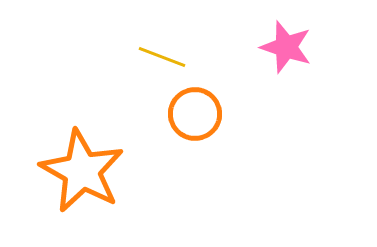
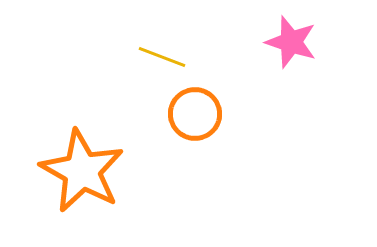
pink star: moved 5 px right, 5 px up
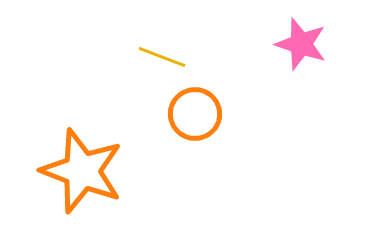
pink star: moved 10 px right, 2 px down
orange star: rotated 8 degrees counterclockwise
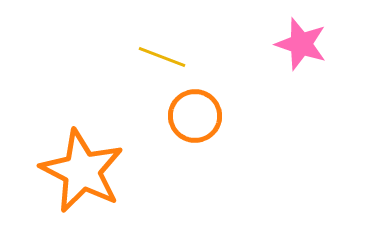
orange circle: moved 2 px down
orange star: rotated 6 degrees clockwise
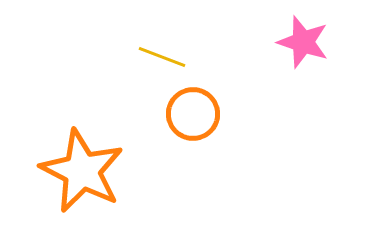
pink star: moved 2 px right, 2 px up
orange circle: moved 2 px left, 2 px up
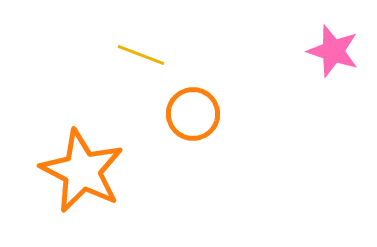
pink star: moved 30 px right, 9 px down
yellow line: moved 21 px left, 2 px up
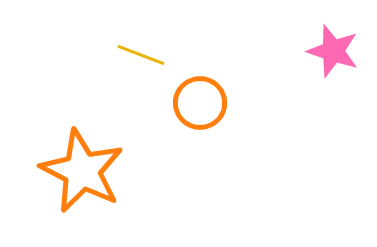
orange circle: moved 7 px right, 11 px up
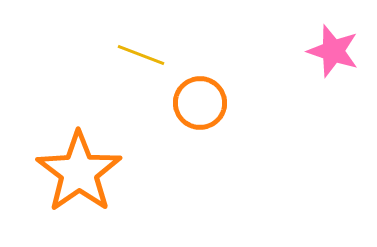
orange star: moved 3 px left, 1 px down; rotated 10 degrees clockwise
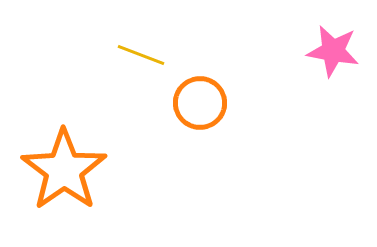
pink star: rotated 8 degrees counterclockwise
orange star: moved 15 px left, 2 px up
